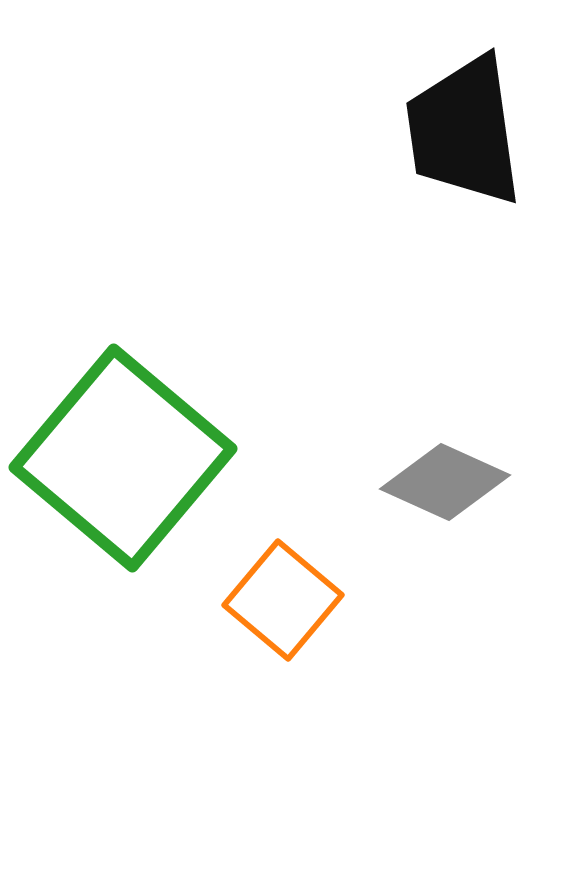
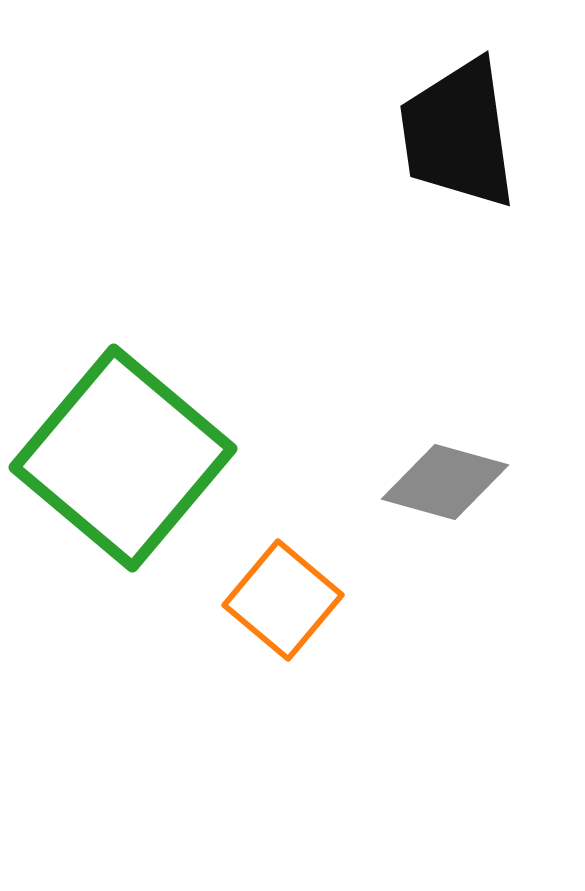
black trapezoid: moved 6 px left, 3 px down
gray diamond: rotated 9 degrees counterclockwise
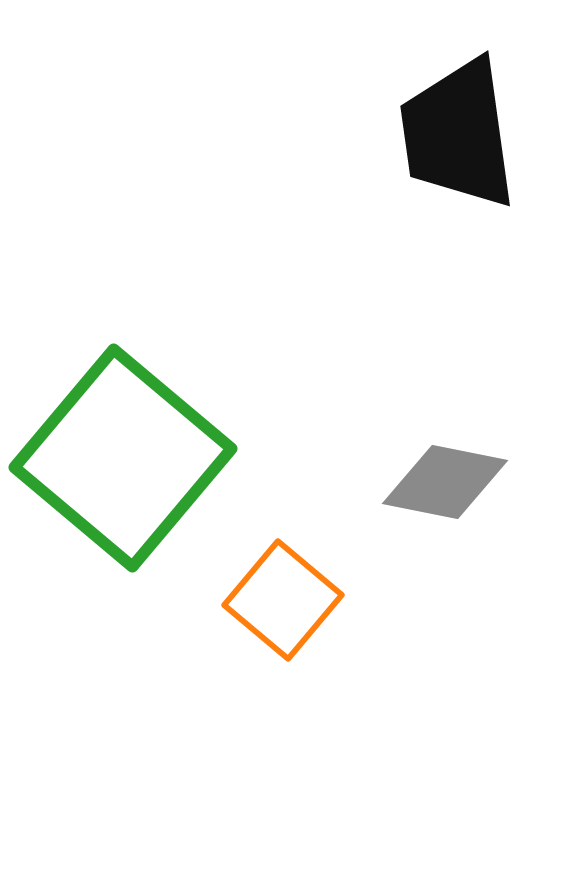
gray diamond: rotated 4 degrees counterclockwise
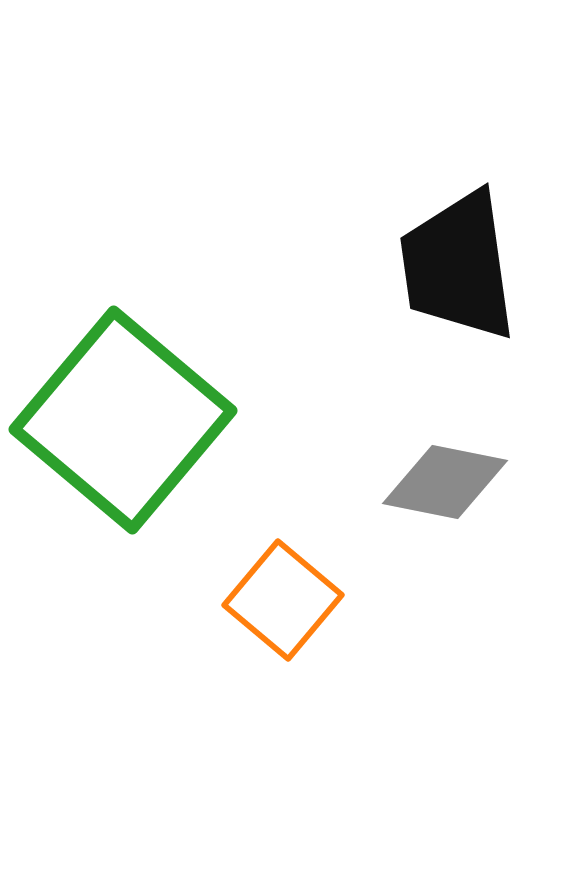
black trapezoid: moved 132 px down
green square: moved 38 px up
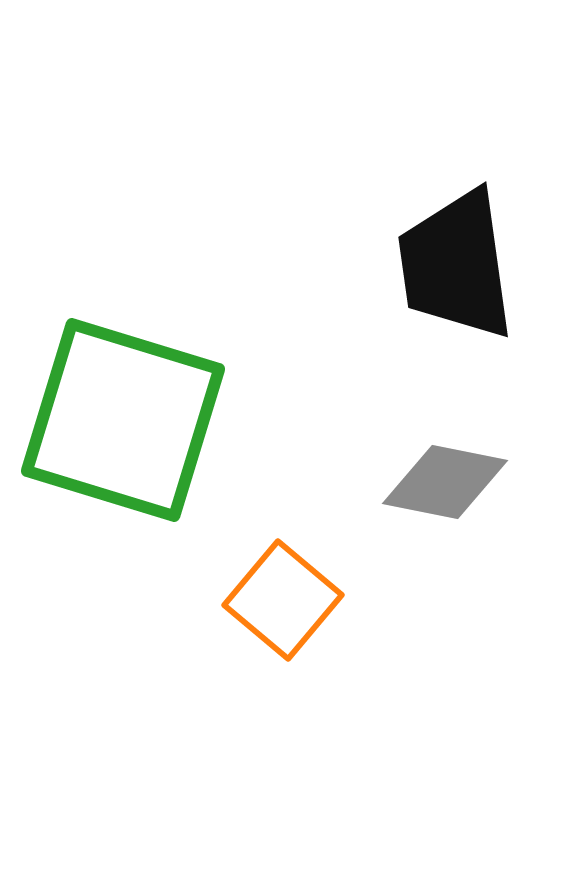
black trapezoid: moved 2 px left, 1 px up
green square: rotated 23 degrees counterclockwise
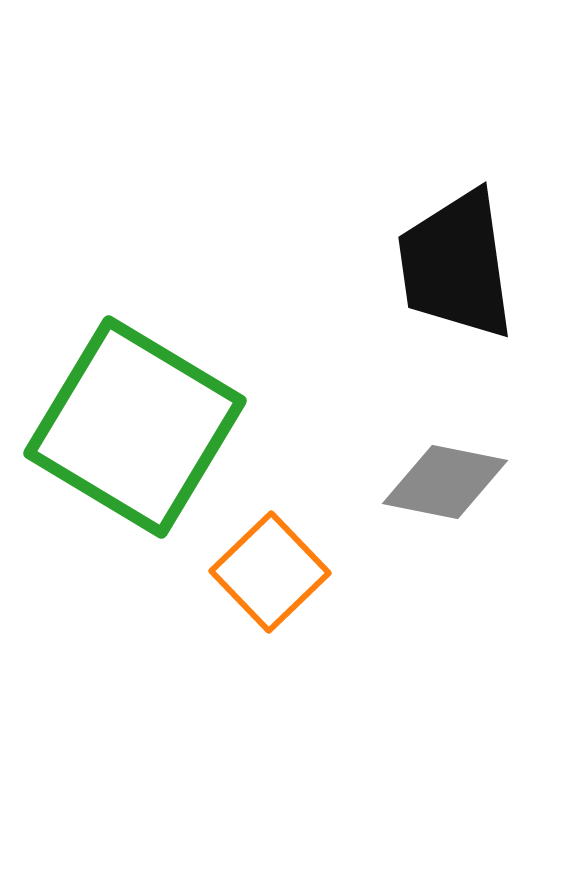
green square: moved 12 px right, 7 px down; rotated 14 degrees clockwise
orange square: moved 13 px left, 28 px up; rotated 6 degrees clockwise
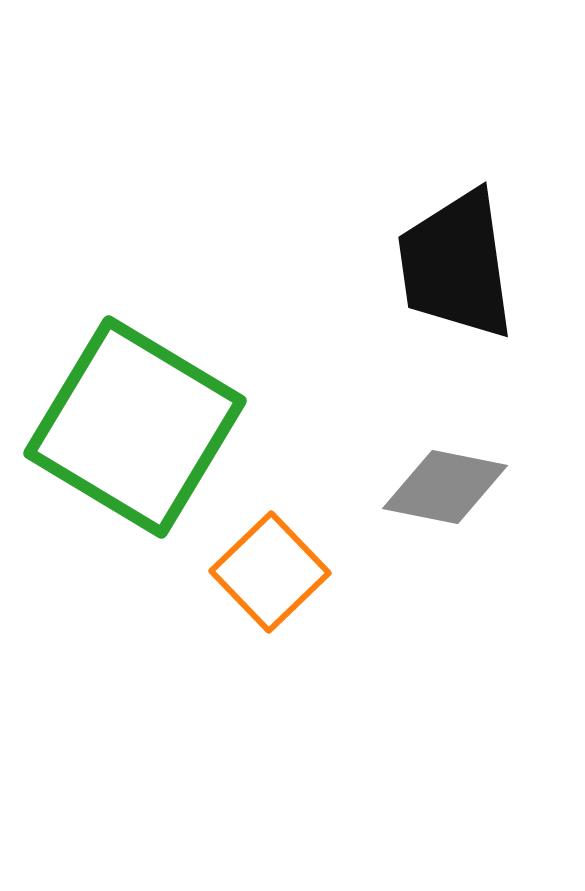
gray diamond: moved 5 px down
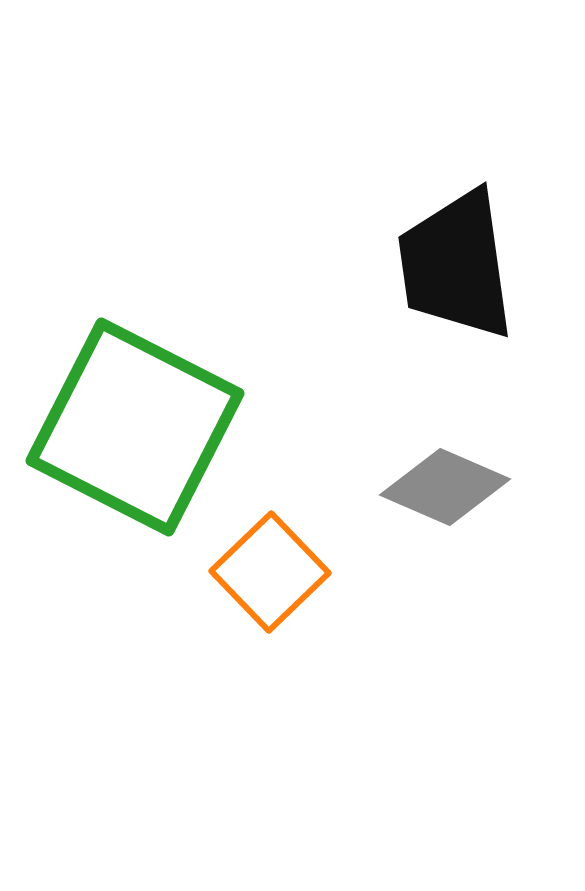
green square: rotated 4 degrees counterclockwise
gray diamond: rotated 12 degrees clockwise
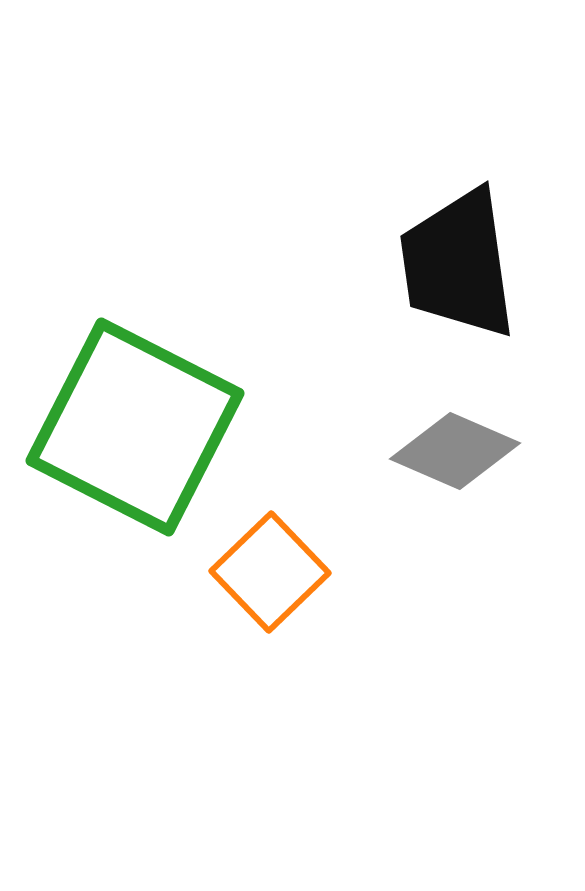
black trapezoid: moved 2 px right, 1 px up
gray diamond: moved 10 px right, 36 px up
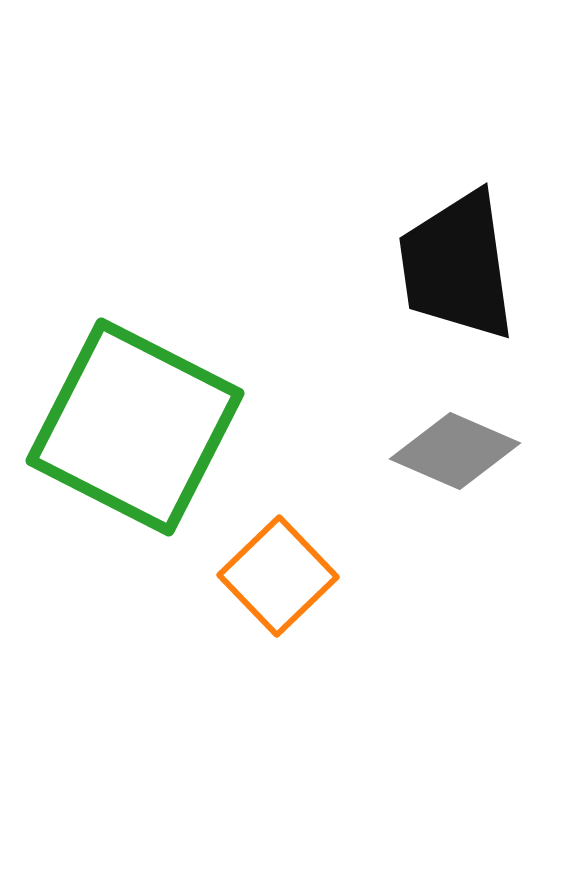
black trapezoid: moved 1 px left, 2 px down
orange square: moved 8 px right, 4 px down
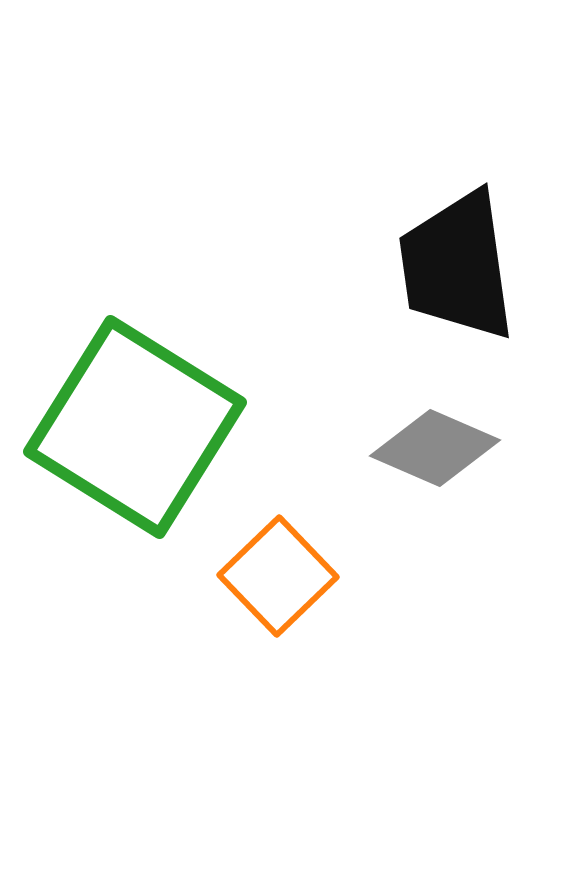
green square: rotated 5 degrees clockwise
gray diamond: moved 20 px left, 3 px up
